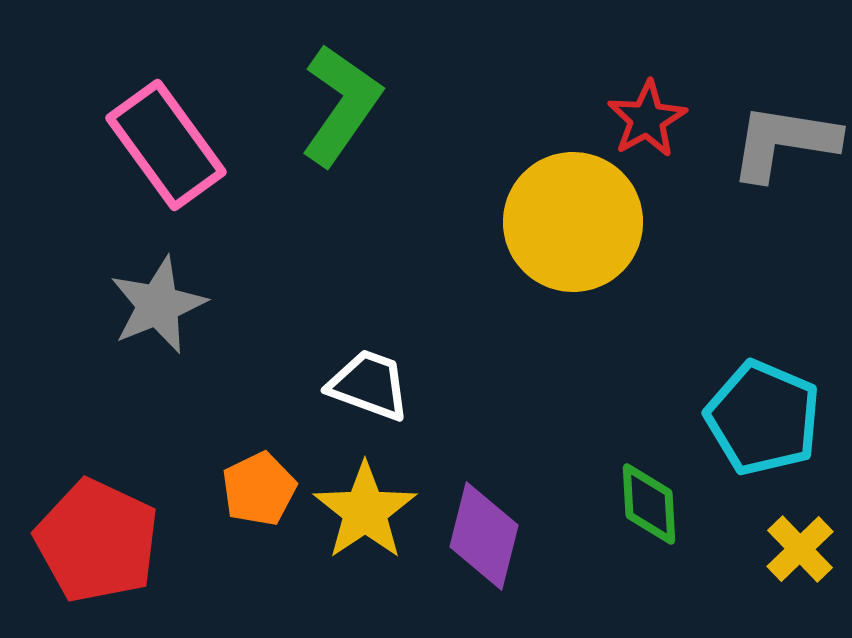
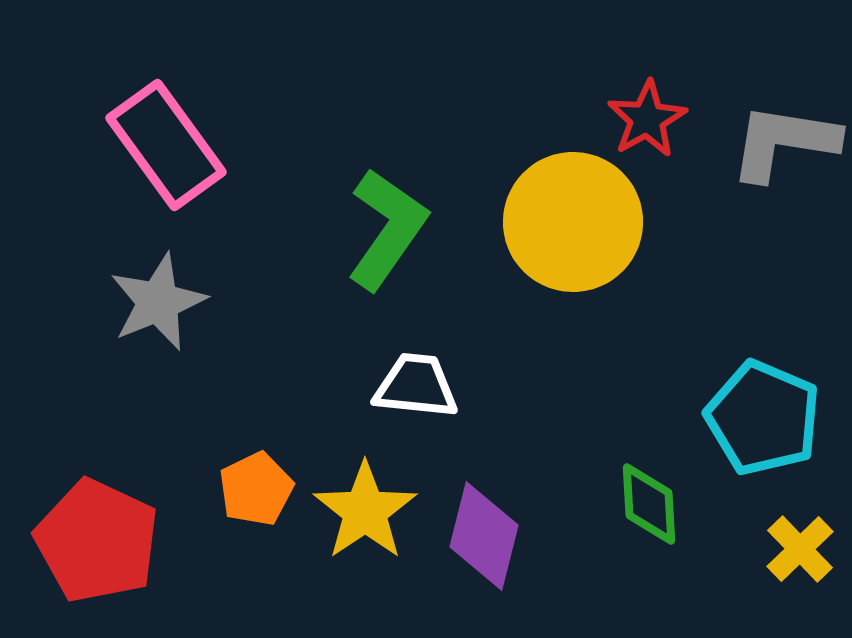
green L-shape: moved 46 px right, 124 px down
gray star: moved 3 px up
white trapezoid: moved 47 px right, 1 px down; rotated 14 degrees counterclockwise
orange pentagon: moved 3 px left
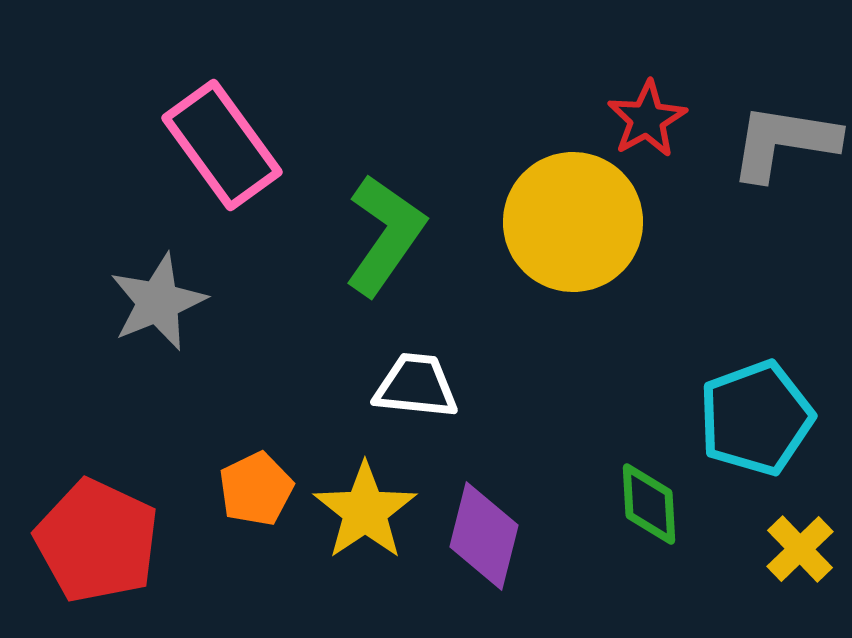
pink rectangle: moved 56 px right
green L-shape: moved 2 px left, 6 px down
cyan pentagon: moved 7 px left; rotated 29 degrees clockwise
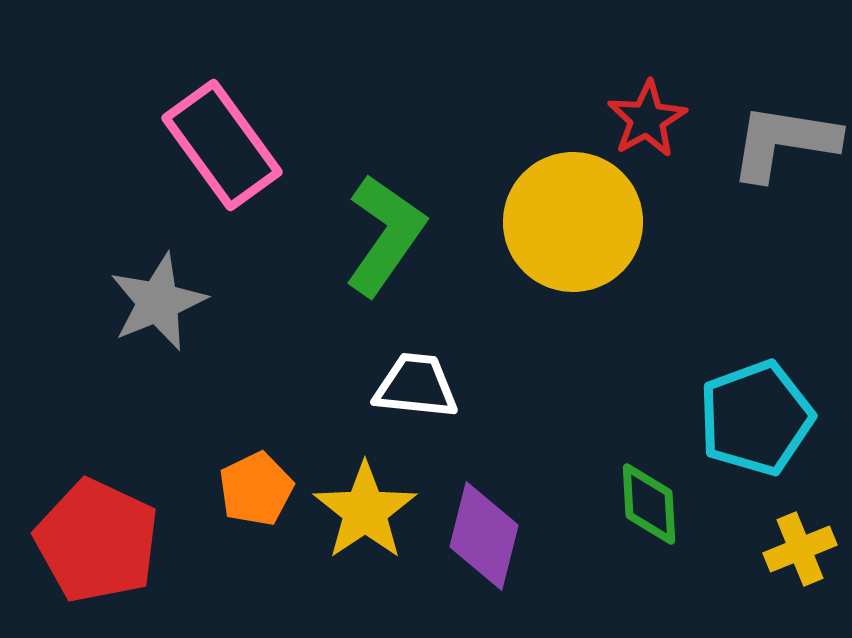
yellow cross: rotated 22 degrees clockwise
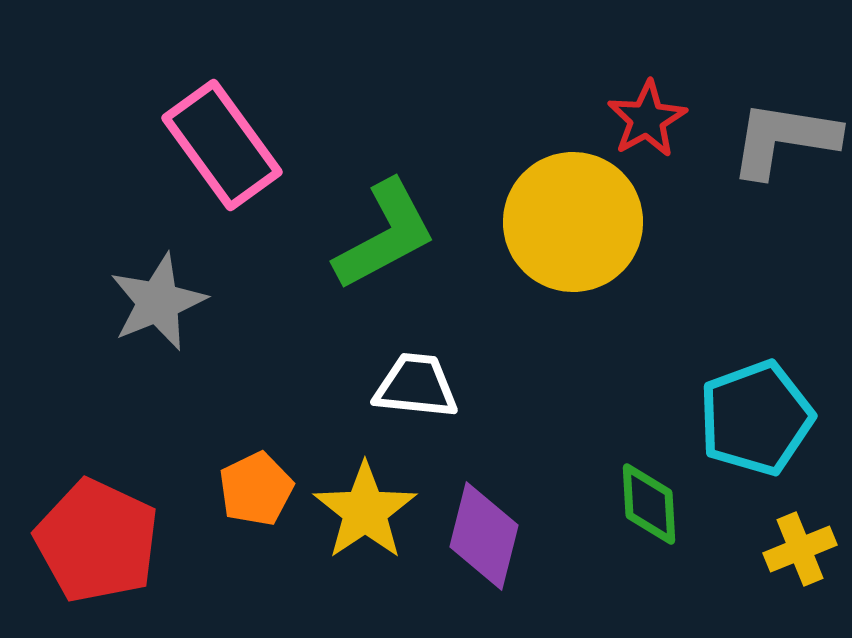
gray L-shape: moved 3 px up
green L-shape: rotated 27 degrees clockwise
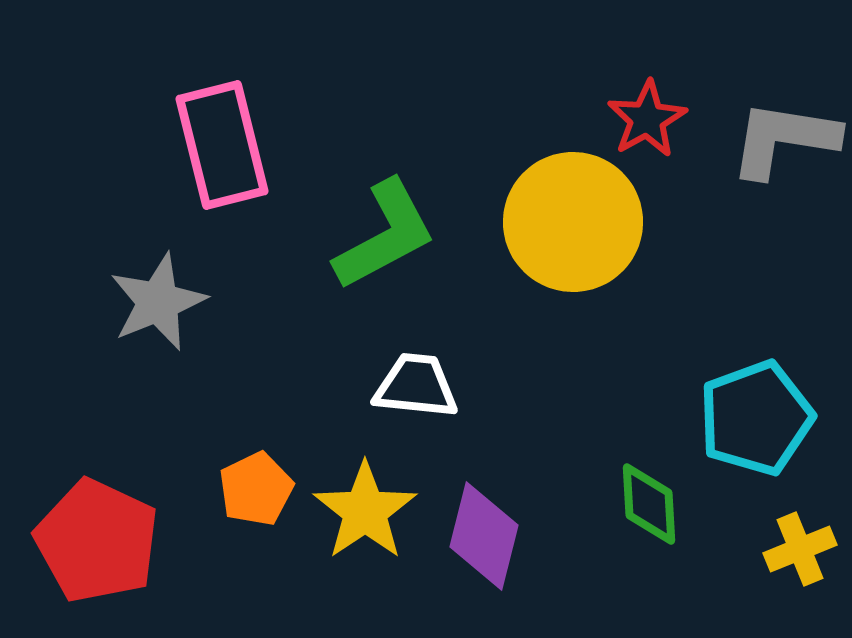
pink rectangle: rotated 22 degrees clockwise
